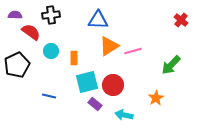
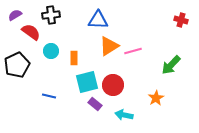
purple semicircle: rotated 32 degrees counterclockwise
red cross: rotated 24 degrees counterclockwise
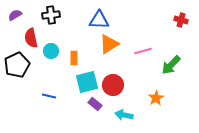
blue triangle: moved 1 px right
red semicircle: moved 6 px down; rotated 138 degrees counterclockwise
orange triangle: moved 2 px up
pink line: moved 10 px right
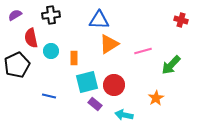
red circle: moved 1 px right
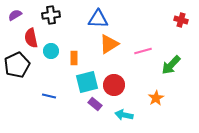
blue triangle: moved 1 px left, 1 px up
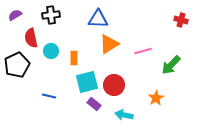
purple rectangle: moved 1 px left
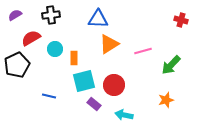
red semicircle: rotated 72 degrees clockwise
cyan circle: moved 4 px right, 2 px up
cyan square: moved 3 px left, 1 px up
orange star: moved 10 px right, 2 px down; rotated 14 degrees clockwise
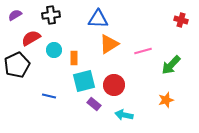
cyan circle: moved 1 px left, 1 px down
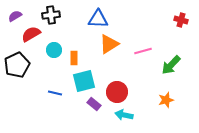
purple semicircle: moved 1 px down
red semicircle: moved 4 px up
red circle: moved 3 px right, 7 px down
blue line: moved 6 px right, 3 px up
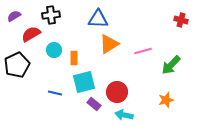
purple semicircle: moved 1 px left
cyan square: moved 1 px down
